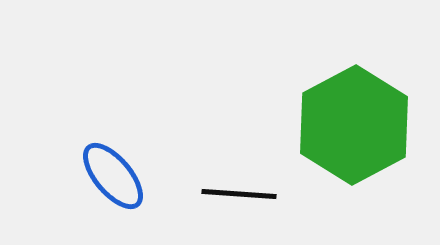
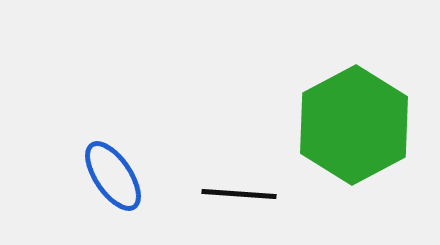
blue ellipse: rotated 6 degrees clockwise
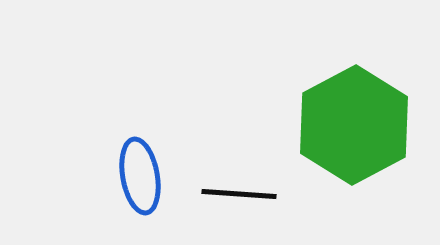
blue ellipse: moved 27 px right; rotated 24 degrees clockwise
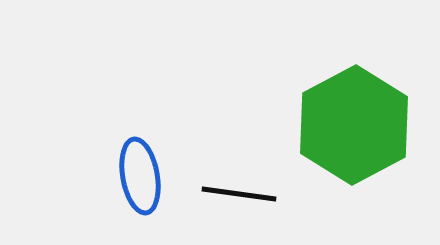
black line: rotated 4 degrees clockwise
